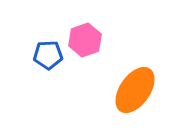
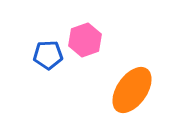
orange ellipse: moved 3 px left
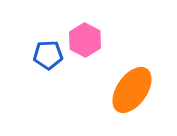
pink hexagon: rotated 12 degrees counterclockwise
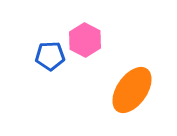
blue pentagon: moved 2 px right, 1 px down
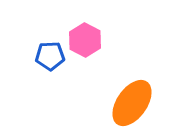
orange ellipse: moved 13 px down
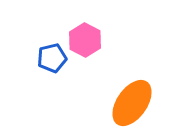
blue pentagon: moved 2 px right, 2 px down; rotated 12 degrees counterclockwise
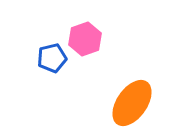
pink hexagon: moved 1 px up; rotated 12 degrees clockwise
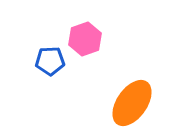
blue pentagon: moved 2 px left, 3 px down; rotated 12 degrees clockwise
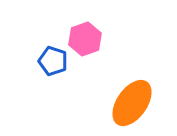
blue pentagon: moved 3 px right; rotated 20 degrees clockwise
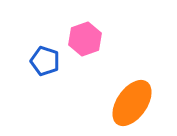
blue pentagon: moved 8 px left
